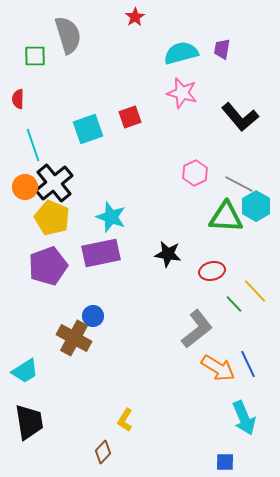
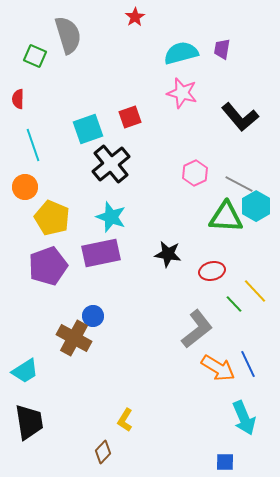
green square: rotated 25 degrees clockwise
black cross: moved 57 px right, 19 px up
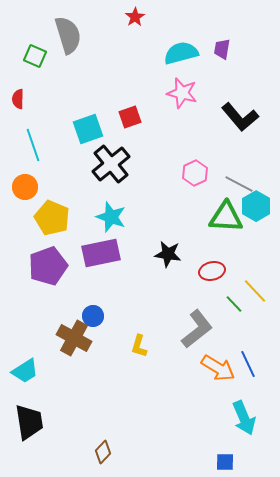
yellow L-shape: moved 14 px right, 74 px up; rotated 15 degrees counterclockwise
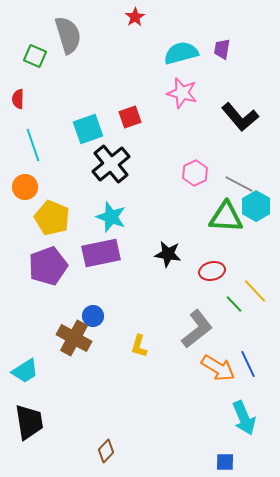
brown diamond: moved 3 px right, 1 px up
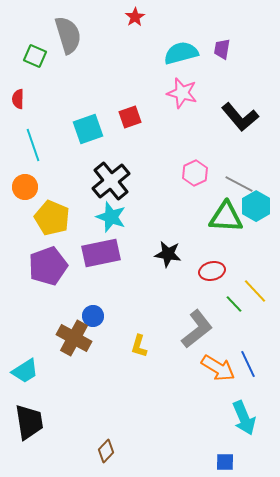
black cross: moved 17 px down
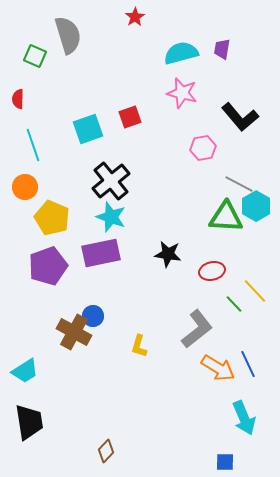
pink hexagon: moved 8 px right, 25 px up; rotated 15 degrees clockwise
brown cross: moved 6 px up
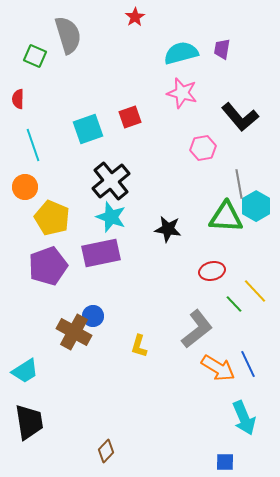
gray line: rotated 52 degrees clockwise
black star: moved 25 px up
